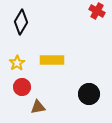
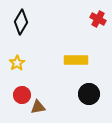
red cross: moved 1 px right, 8 px down
yellow rectangle: moved 24 px right
red circle: moved 8 px down
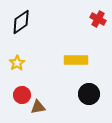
black diamond: rotated 25 degrees clockwise
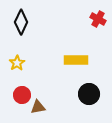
black diamond: rotated 30 degrees counterclockwise
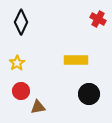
red circle: moved 1 px left, 4 px up
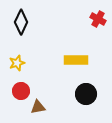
yellow star: rotated 14 degrees clockwise
black circle: moved 3 px left
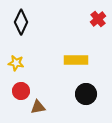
red cross: rotated 21 degrees clockwise
yellow star: moved 1 px left; rotated 28 degrees clockwise
